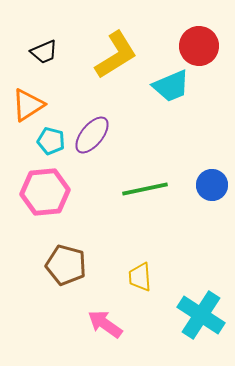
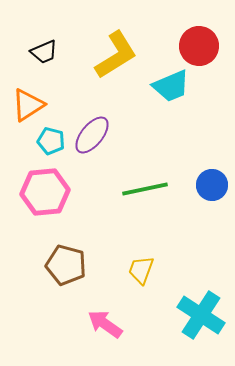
yellow trapezoid: moved 1 px right, 7 px up; rotated 24 degrees clockwise
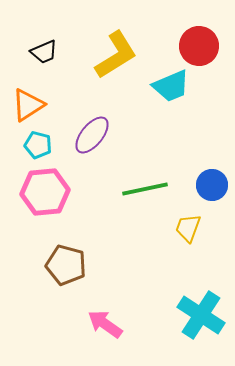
cyan pentagon: moved 13 px left, 4 px down
yellow trapezoid: moved 47 px right, 42 px up
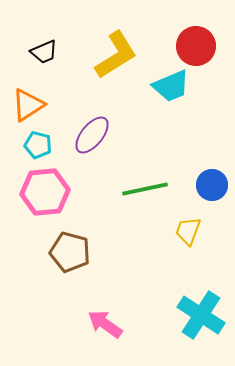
red circle: moved 3 px left
yellow trapezoid: moved 3 px down
brown pentagon: moved 4 px right, 13 px up
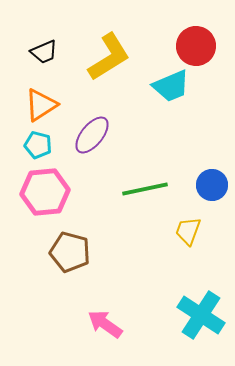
yellow L-shape: moved 7 px left, 2 px down
orange triangle: moved 13 px right
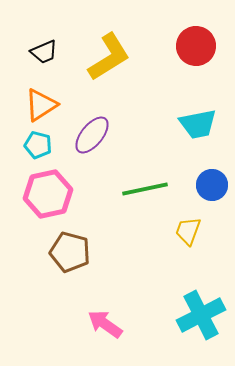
cyan trapezoid: moved 27 px right, 38 px down; rotated 12 degrees clockwise
pink hexagon: moved 3 px right, 2 px down; rotated 6 degrees counterclockwise
cyan cross: rotated 30 degrees clockwise
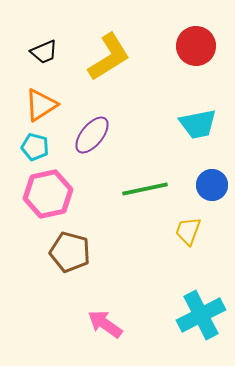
cyan pentagon: moved 3 px left, 2 px down
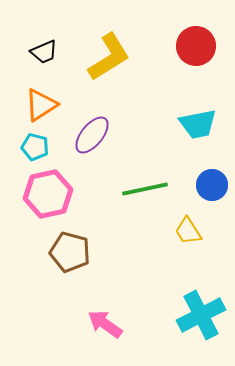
yellow trapezoid: rotated 52 degrees counterclockwise
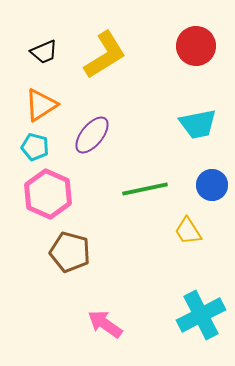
yellow L-shape: moved 4 px left, 2 px up
pink hexagon: rotated 24 degrees counterclockwise
